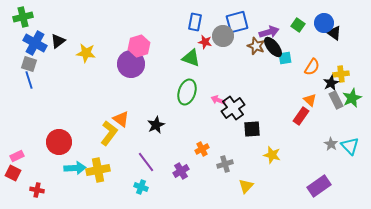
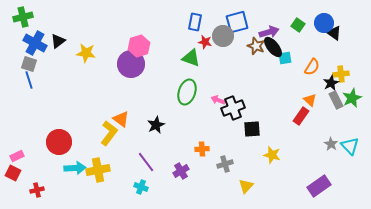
black cross at (233, 108): rotated 15 degrees clockwise
orange cross at (202, 149): rotated 24 degrees clockwise
red cross at (37, 190): rotated 24 degrees counterclockwise
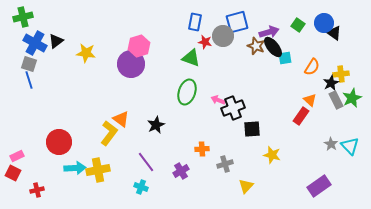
black triangle at (58, 41): moved 2 px left
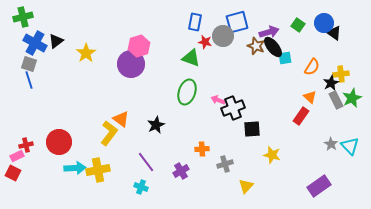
yellow star at (86, 53): rotated 30 degrees clockwise
orange triangle at (310, 100): moved 3 px up
red cross at (37, 190): moved 11 px left, 45 px up
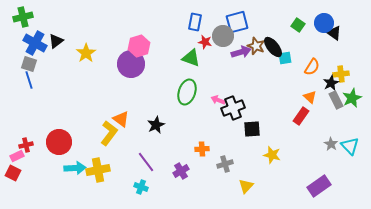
purple arrow at (269, 32): moved 28 px left, 20 px down
